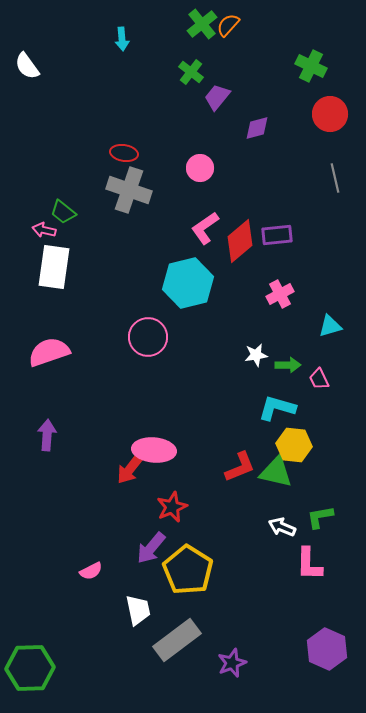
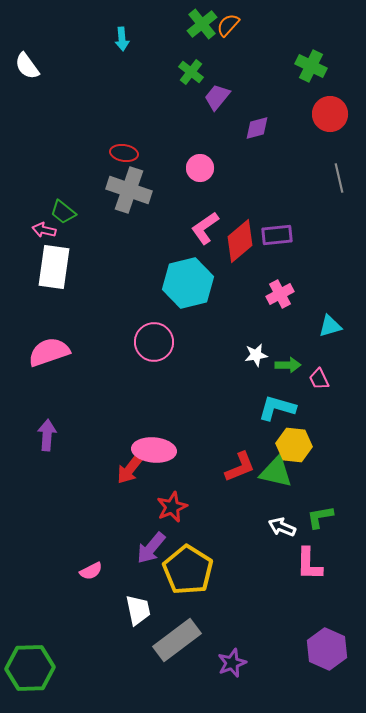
gray line at (335, 178): moved 4 px right
pink circle at (148, 337): moved 6 px right, 5 px down
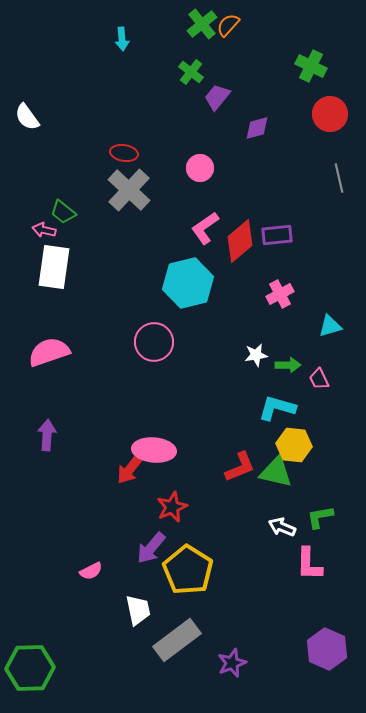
white semicircle at (27, 66): moved 51 px down
gray cross at (129, 190): rotated 24 degrees clockwise
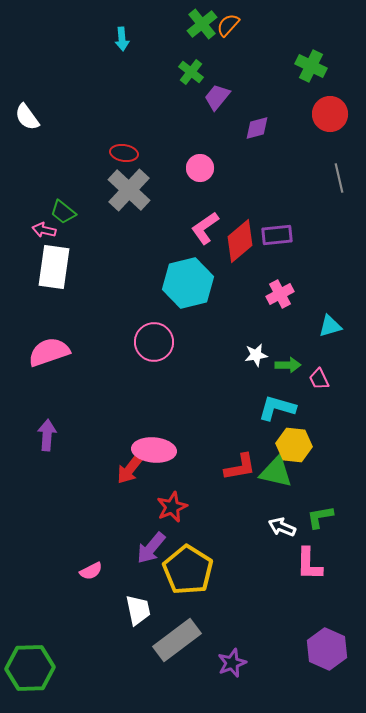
red L-shape at (240, 467): rotated 12 degrees clockwise
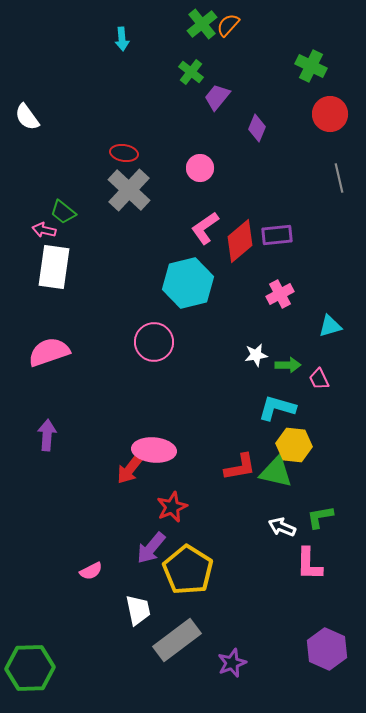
purple diamond at (257, 128): rotated 52 degrees counterclockwise
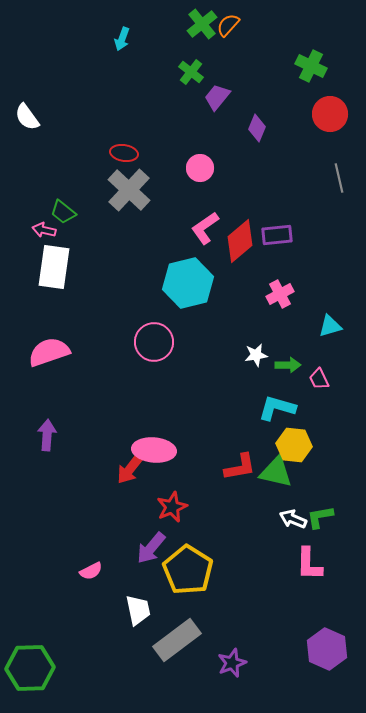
cyan arrow at (122, 39): rotated 25 degrees clockwise
white arrow at (282, 527): moved 11 px right, 8 px up
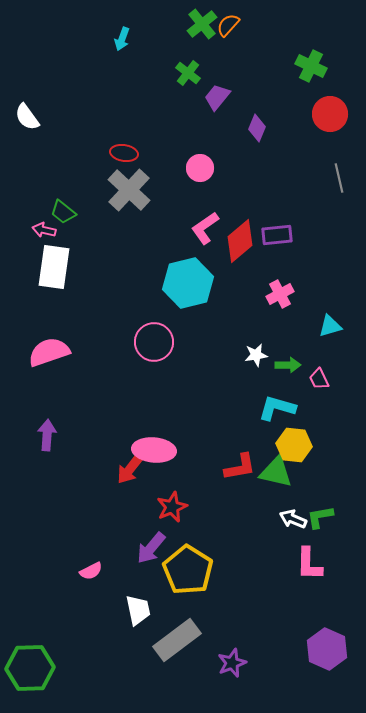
green cross at (191, 72): moved 3 px left, 1 px down
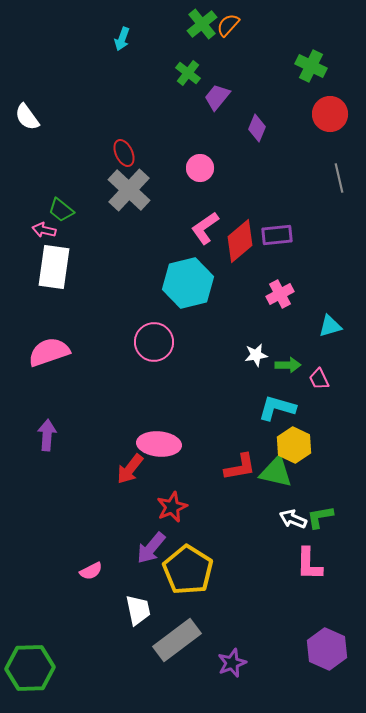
red ellipse at (124, 153): rotated 56 degrees clockwise
green trapezoid at (63, 212): moved 2 px left, 2 px up
yellow hexagon at (294, 445): rotated 20 degrees clockwise
pink ellipse at (154, 450): moved 5 px right, 6 px up
